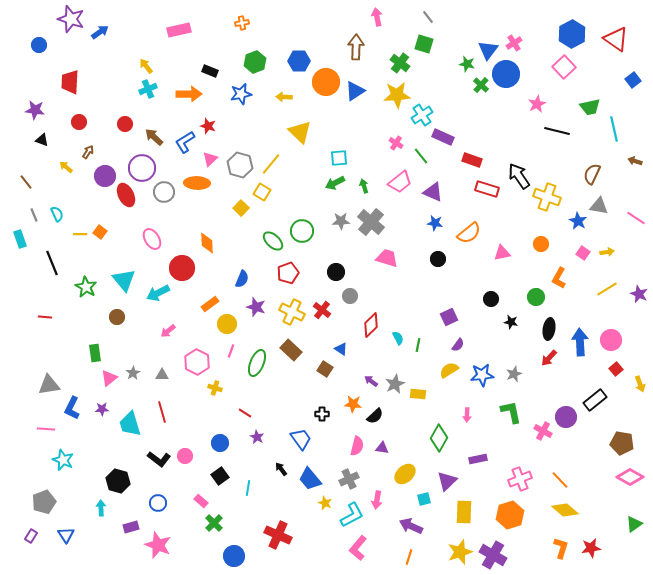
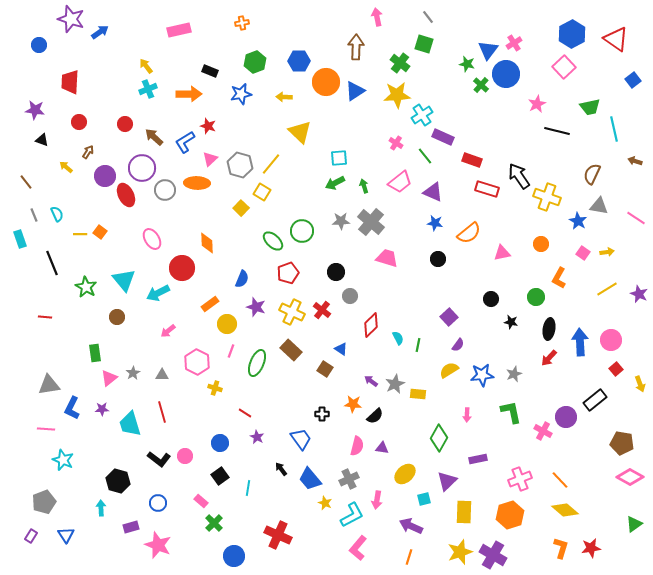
green line at (421, 156): moved 4 px right
gray circle at (164, 192): moved 1 px right, 2 px up
purple square at (449, 317): rotated 18 degrees counterclockwise
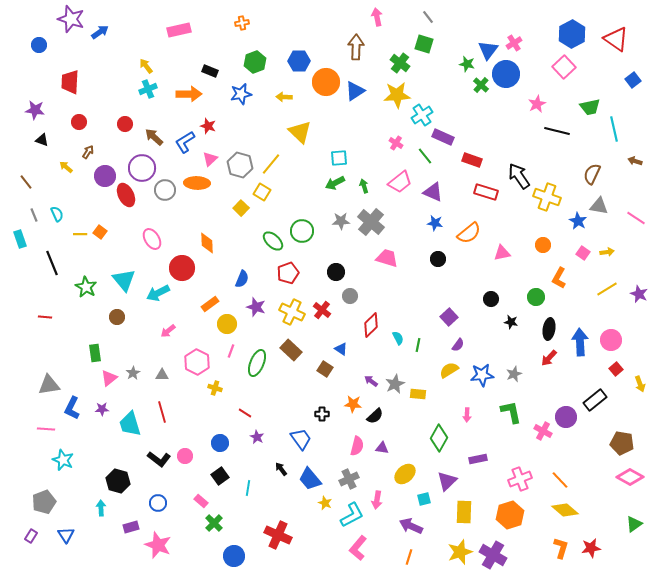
red rectangle at (487, 189): moved 1 px left, 3 px down
orange circle at (541, 244): moved 2 px right, 1 px down
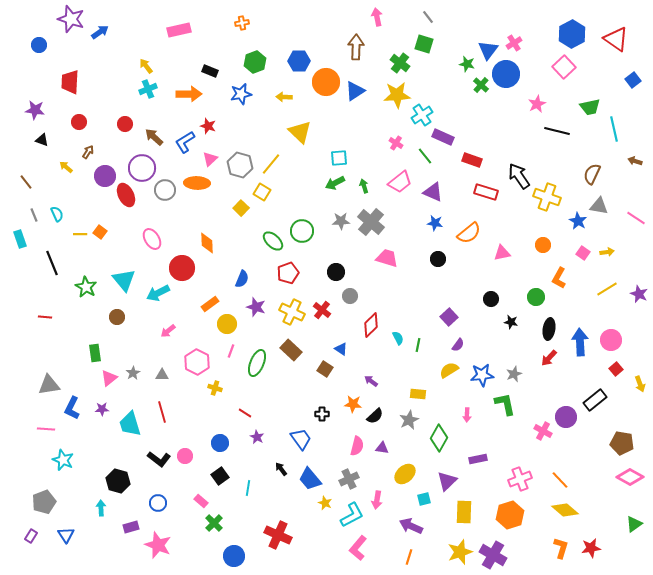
gray star at (395, 384): moved 14 px right, 36 px down
green L-shape at (511, 412): moved 6 px left, 8 px up
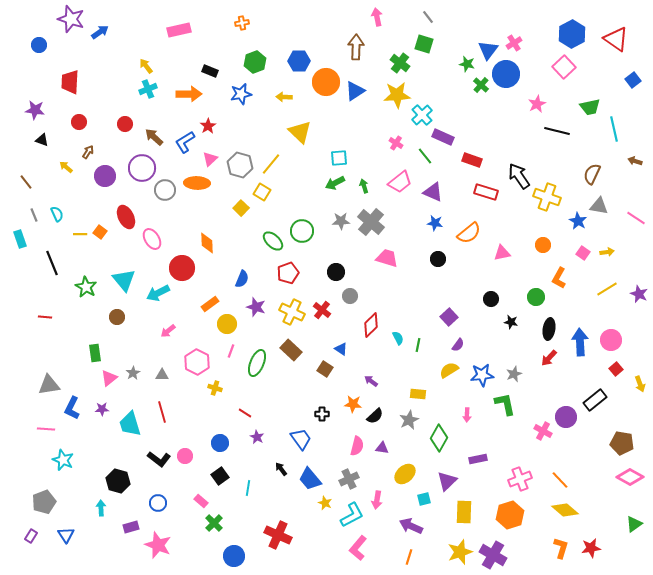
cyan cross at (422, 115): rotated 10 degrees counterclockwise
red star at (208, 126): rotated 21 degrees clockwise
red ellipse at (126, 195): moved 22 px down
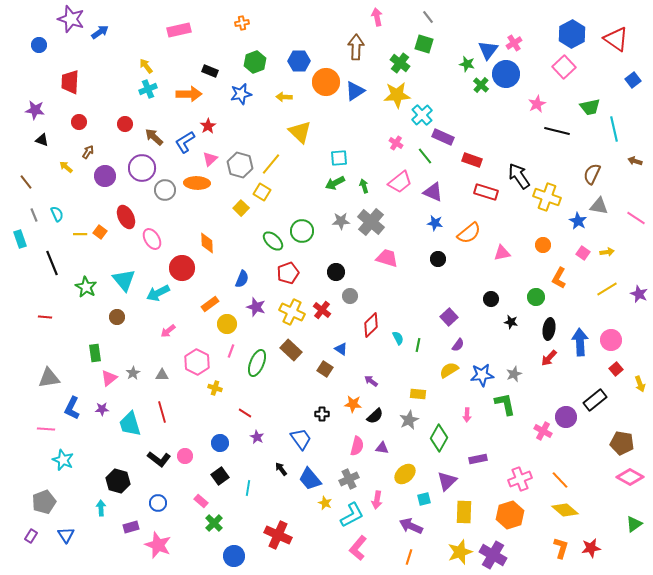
gray triangle at (49, 385): moved 7 px up
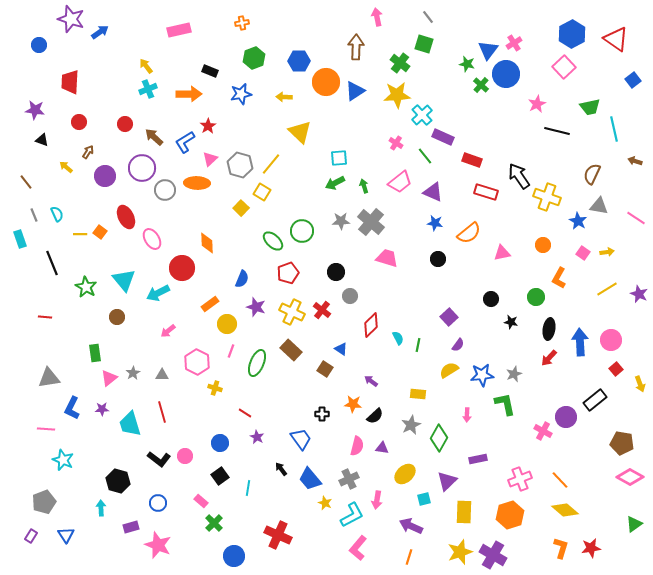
green hexagon at (255, 62): moved 1 px left, 4 px up
gray star at (409, 420): moved 2 px right, 5 px down
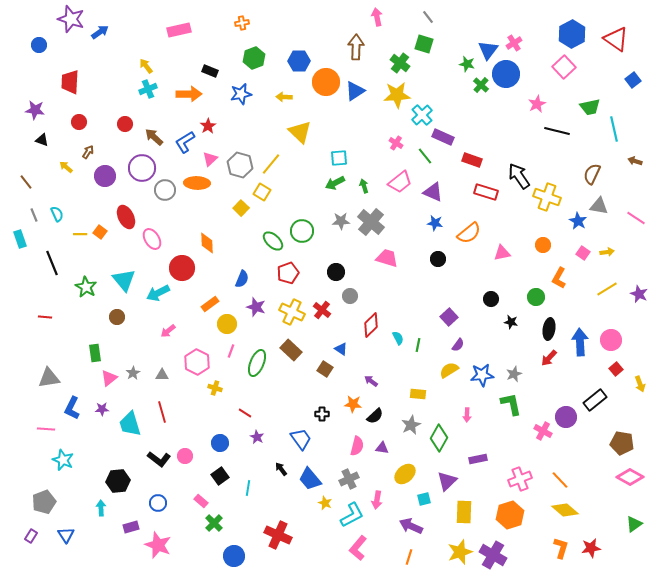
green L-shape at (505, 404): moved 6 px right
black hexagon at (118, 481): rotated 20 degrees counterclockwise
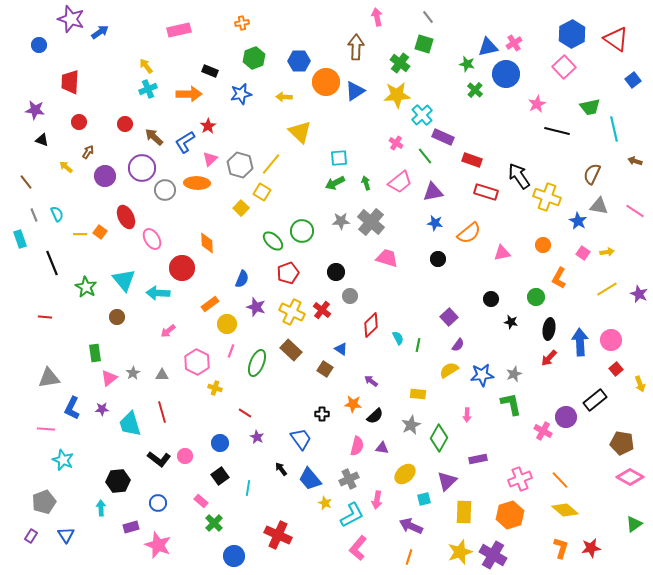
blue triangle at (488, 50): moved 3 px up; rotated 40 degrees clockwise
green cross at (481, 85): moved 6 px left, 5 px down
green arrow at (364, 186): moved 2 px right, 3 px up
purple triangle at (433, 192): rotated 35 degrees counterclockwise
pink line at (636, 218): moved 1 px left, 7 px up
cyan arrow at (158, 293): rotated 30 degrees clockwise
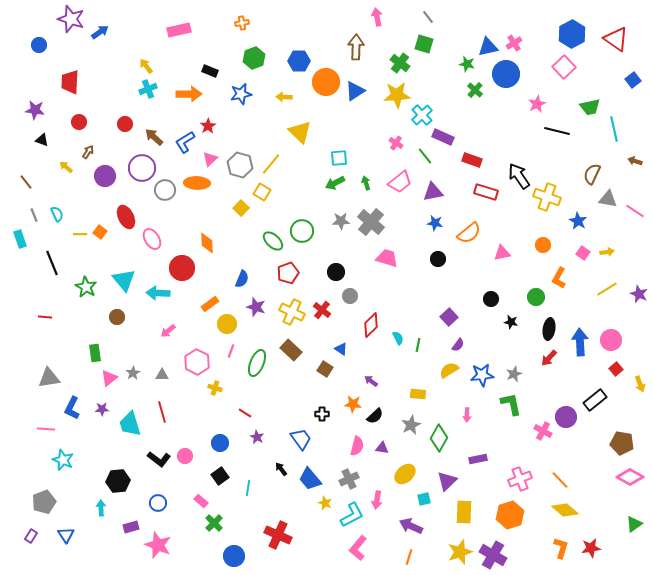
gray triangle at (599, 206): moved 9 px right, 7 px up
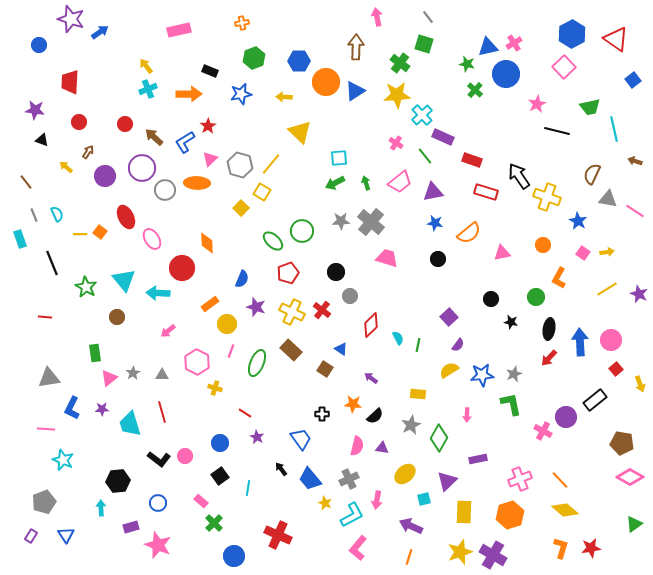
purple arrow at (371, 381): moved 3 px up
